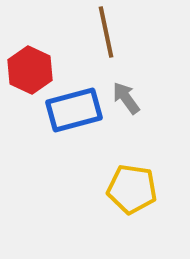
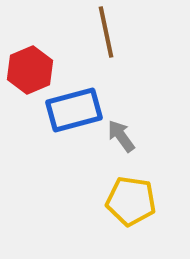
red hexagon: rotated 12 degrees clockwise
gray arrow: moved 5 px left, 38 px down
yellow pentagon: moved 1 px left, 12 px down
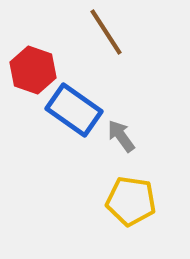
brown line: rotated 21 degrees counterclockwise
red hexagon: moved 3 px right; rotated 18 degrees counterclockwise
blue rectangle: rotated 50 degrees clockwise
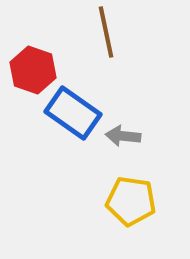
brown line: rotated 21 degrees clockwise
blue rectangle: moved 1 px left, 3 px down
gray arrow: moved 2 px right; rotated 48 degrees counterclockwise
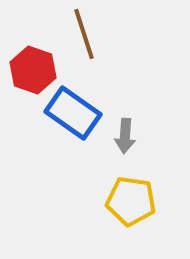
brown line: moved 22 px left, 2 px down; rotated 6 degrees counterclockwise
gray arrow: moved 2 px right; rotated 92 degrees counterclockwise
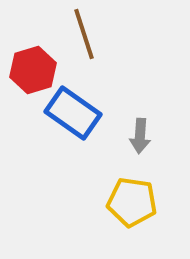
red hexagon: rotated 24 degrees clockwise
gray arrow: moved 15 px right
yellow pentagon: moved 1 px right, 1 px down
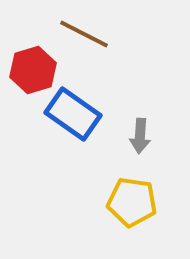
brown line: rotated 45 degrees counterclockwise
blue rectangle: moved 1 px down
